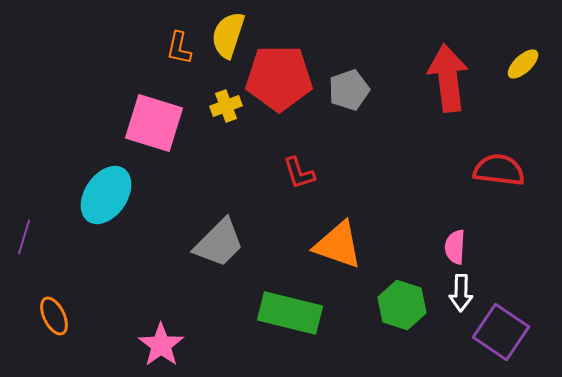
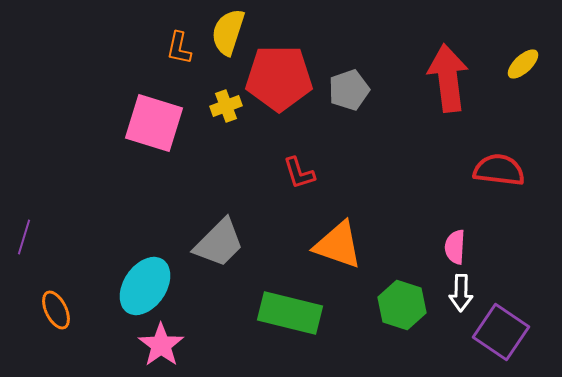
yellow semicircle: moved 3 px up
cyan ellipse: moved 39 px right, 91 px down
orange ellipse: moved 2 px right, 6 px up
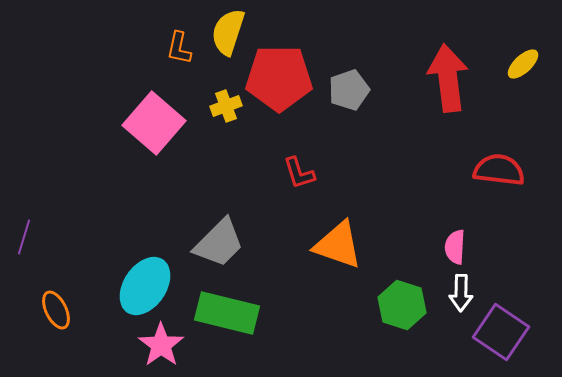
pink square: rotated 24 degrees clockwise
green rectangle: moved 63 px left
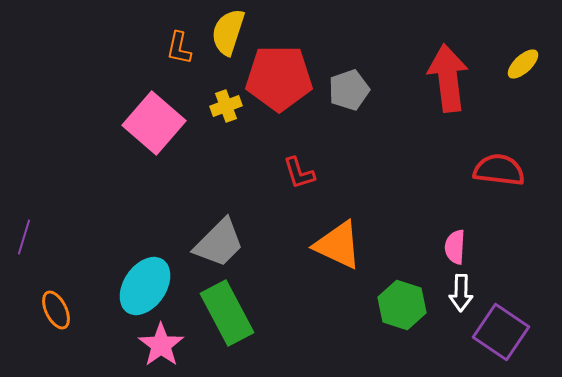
orange triangle: rotated 6 degrees clockwise
green rectangle: rotated 48 degrees clockwise
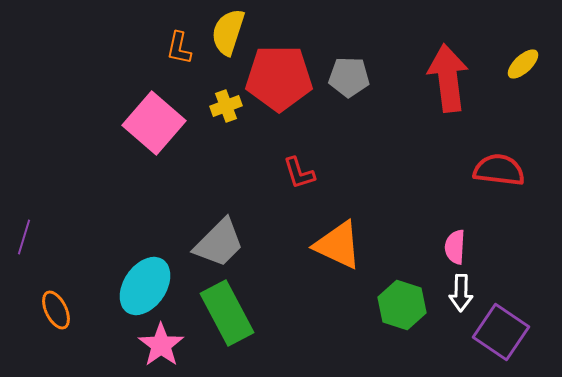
gray pentagon: moved 13 px up; rotated 21 degrees clockwise
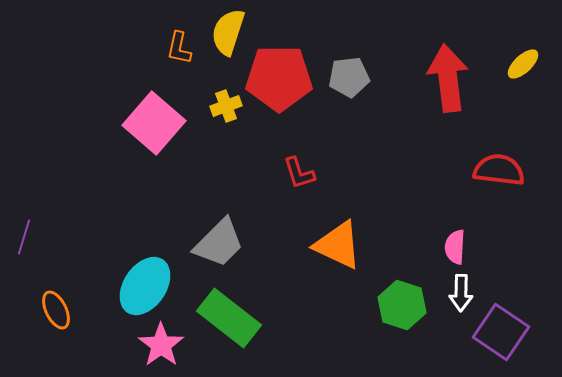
gray pentagon: rotated 9 degrees counterclockwise
green rectangle: moved 2 px right, 5 px down; rotated 24 degrees counterclockwise
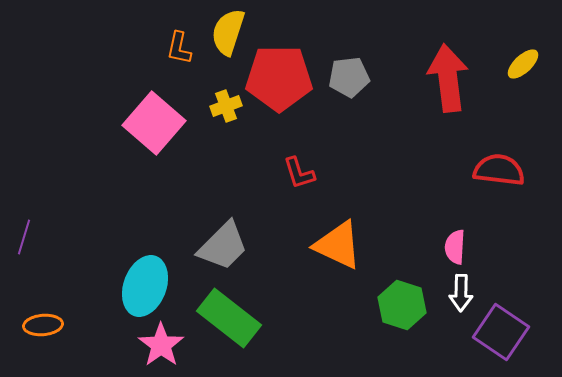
gray trapezoid: moved 4 px right, 3 px down
cyan ellipse: rotated 14 degrees counterclockwise
orange ellipse: moved 13 px left, 15 px down; rotated 69 degrees counterclockwise
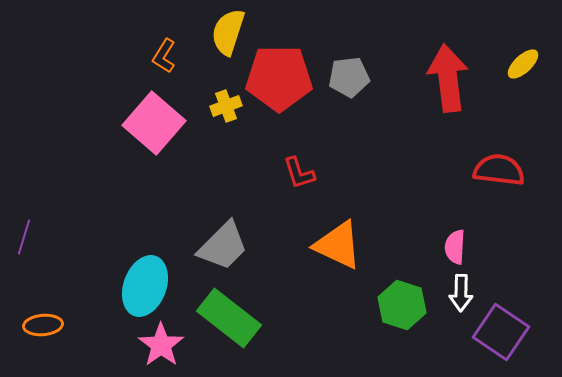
orange L-shape: moved 15 px left, 8 px down; rotated 20 degrees clockwise
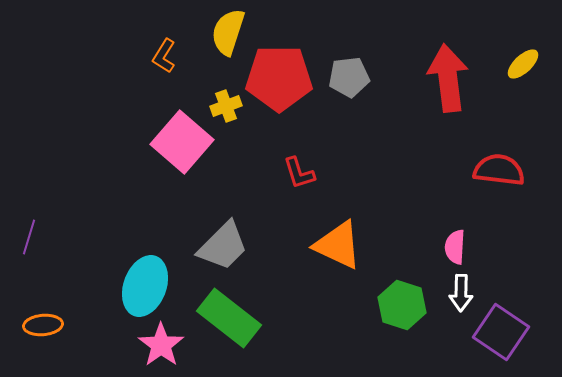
pink square: moved 28 px right, 19 px down
purple line: moved 5 px right
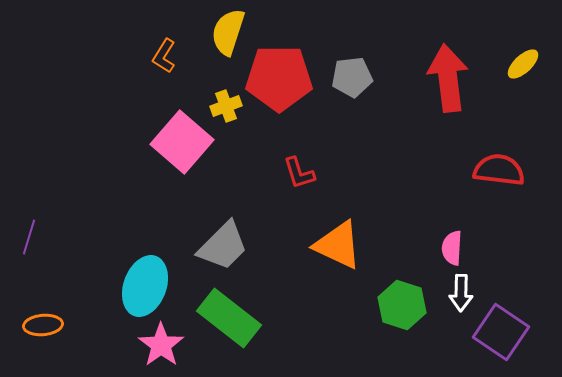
gray pentagon: moved 3 px right
pink semicircle: moved 3 px left, 1 px down
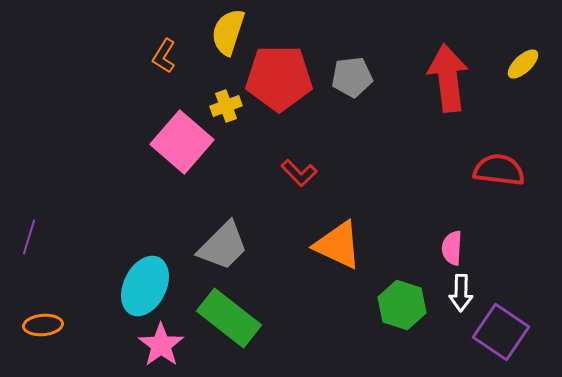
red L-shape: rotated 27 degrees counterclockwise
cyan ellipse: rotated 6 degrees clockwise
